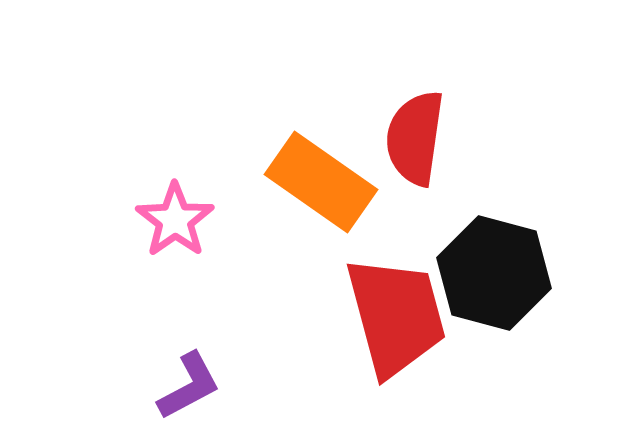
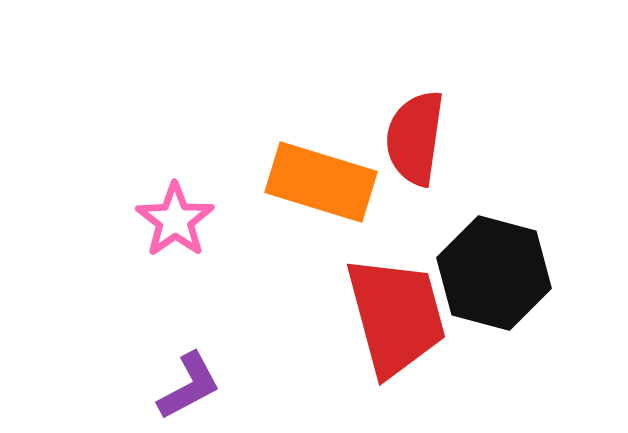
orange rectangle: rotated 18 degrees counterclockwise
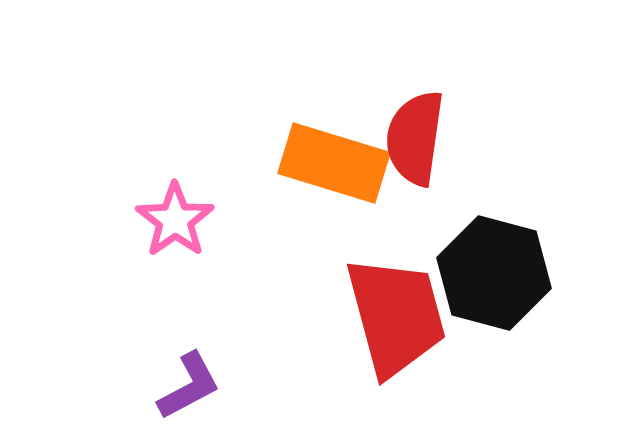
orange rectangle: moved 13 px right, 19 px up
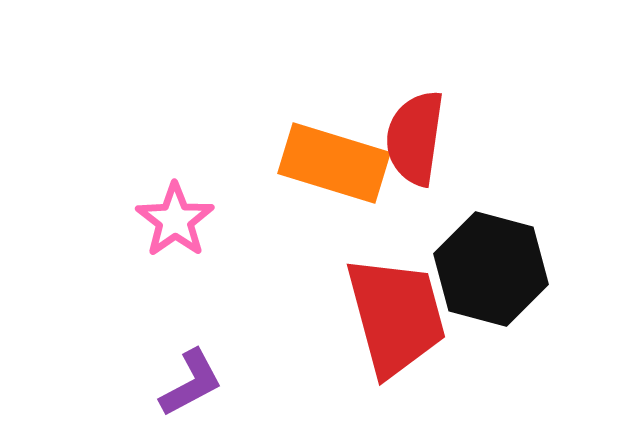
black hexagon: moved 3 px left, 4 px up
purple L-shape: moved 2 px right, 3 px up
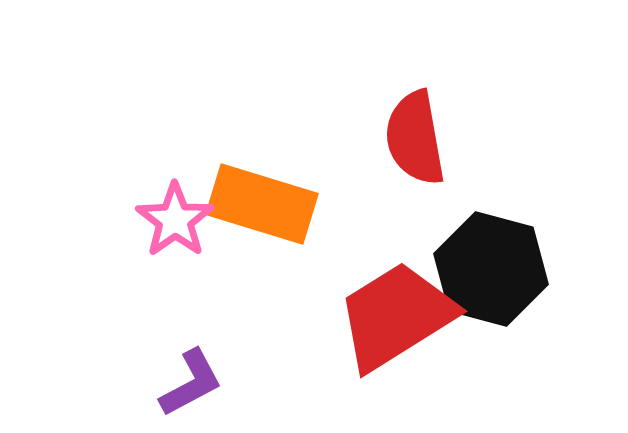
red semicircle: rotated 18 degrees counterclockwise
orange rectangle: moved 72 px left, 41 px down
red trapezoid: rotated 107 degrees counterclockwise
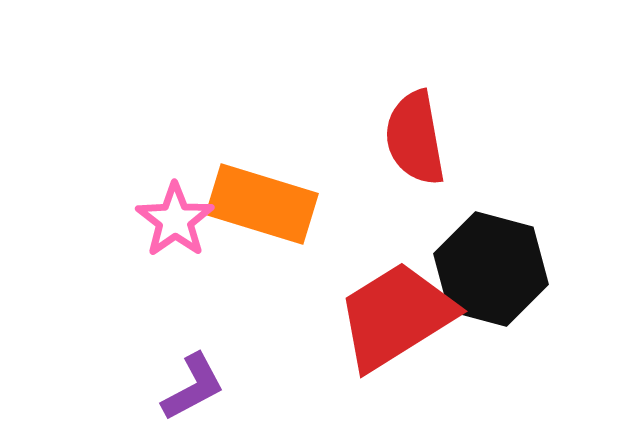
purple L-shape: moved 2 px right, 4 px down
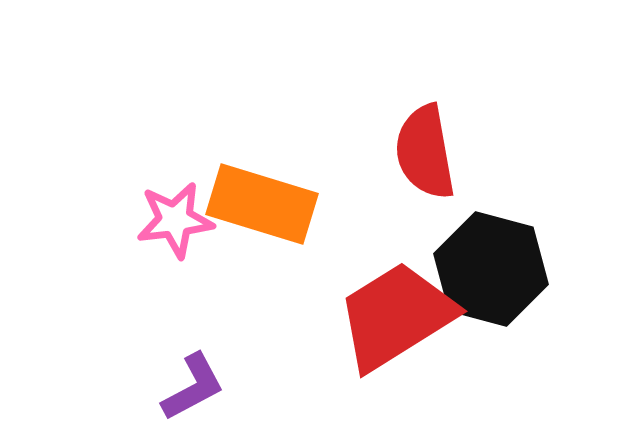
red semicircle: moved 10 px right, 14 px down
pink star: rotated 28 degrees clockwise
